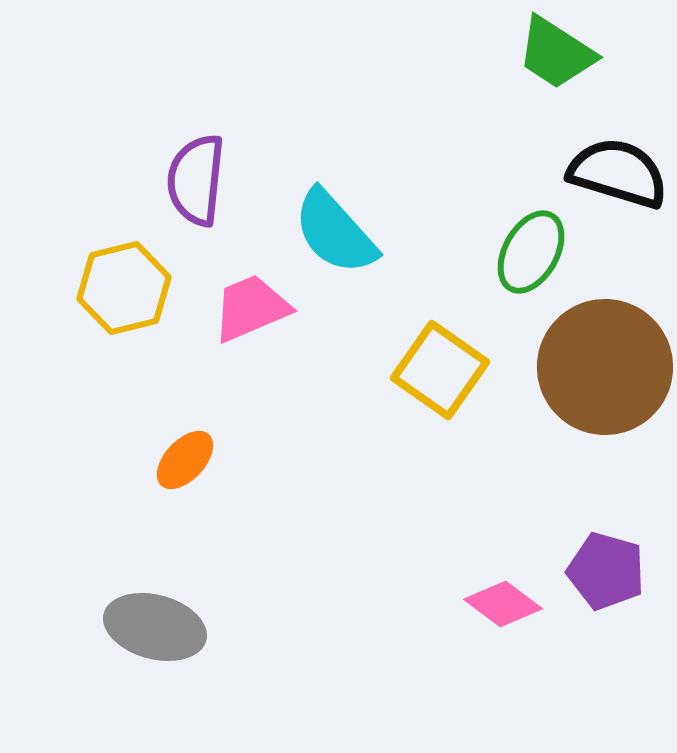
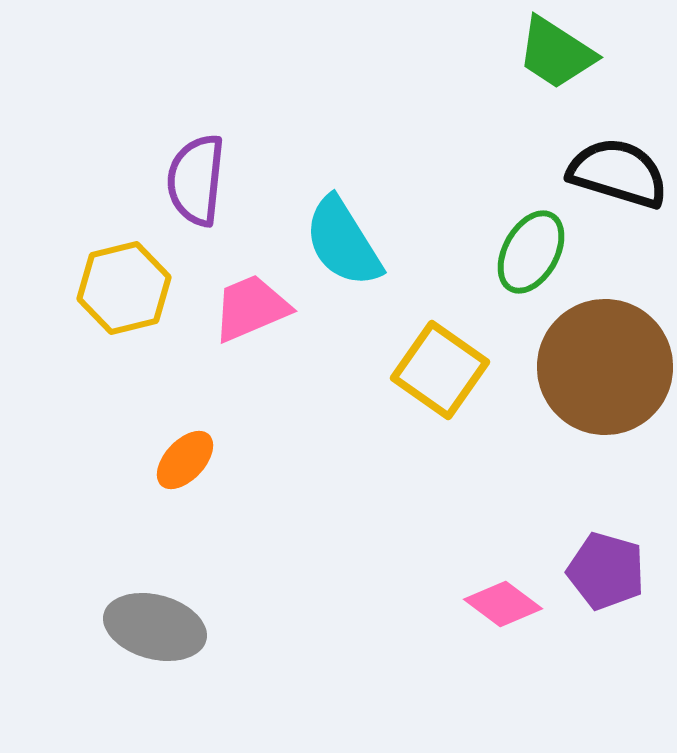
cyan semicircle: moved 8 px right, 10 px down; rotated 10 degrees clockwise
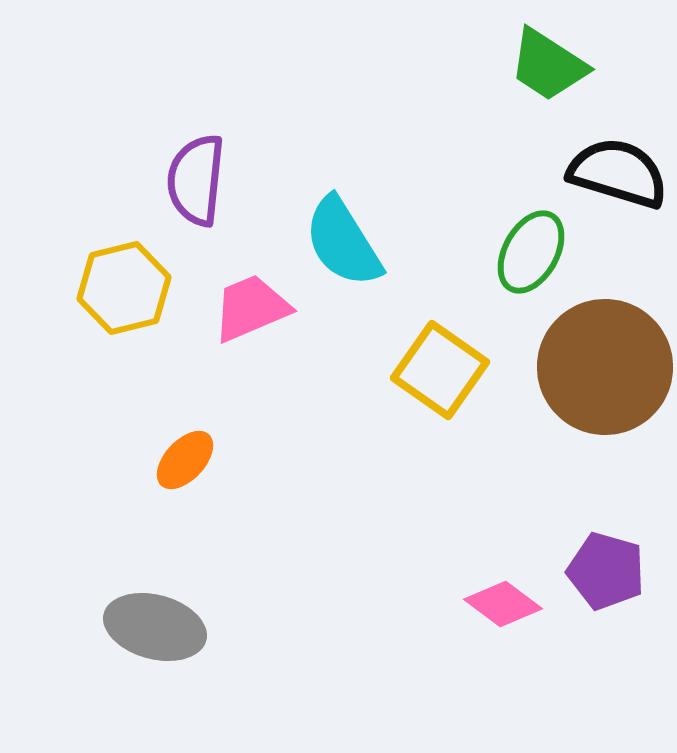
green trapezoid: moved 8 px left, 12 px down
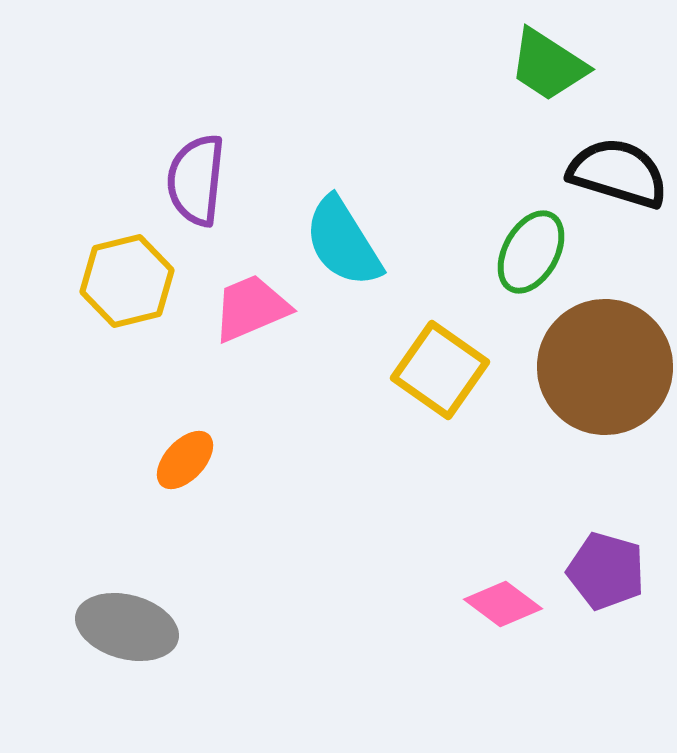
yellow hexagon: moved 3 px right, 7 px up
gray ellipse: moved 28 px left
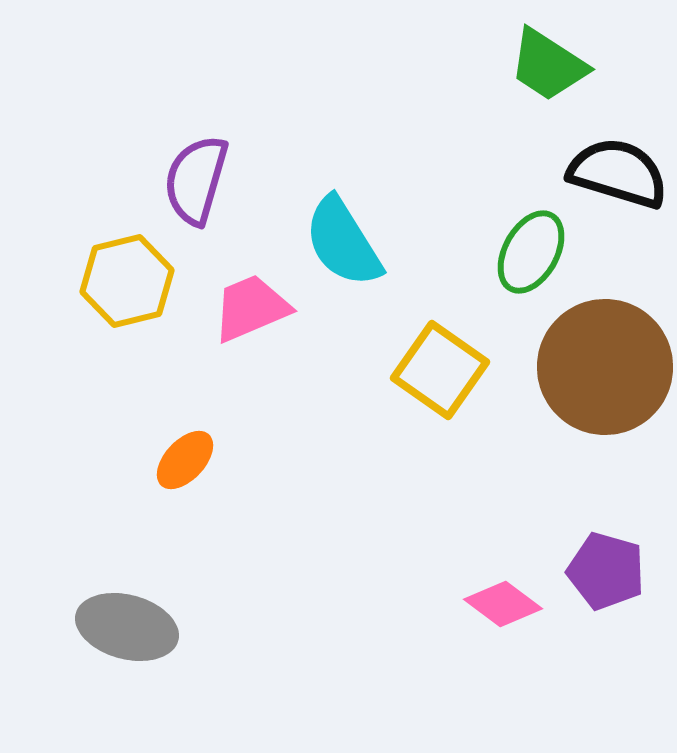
purple semicircle: rotated 10 degrees clockwise
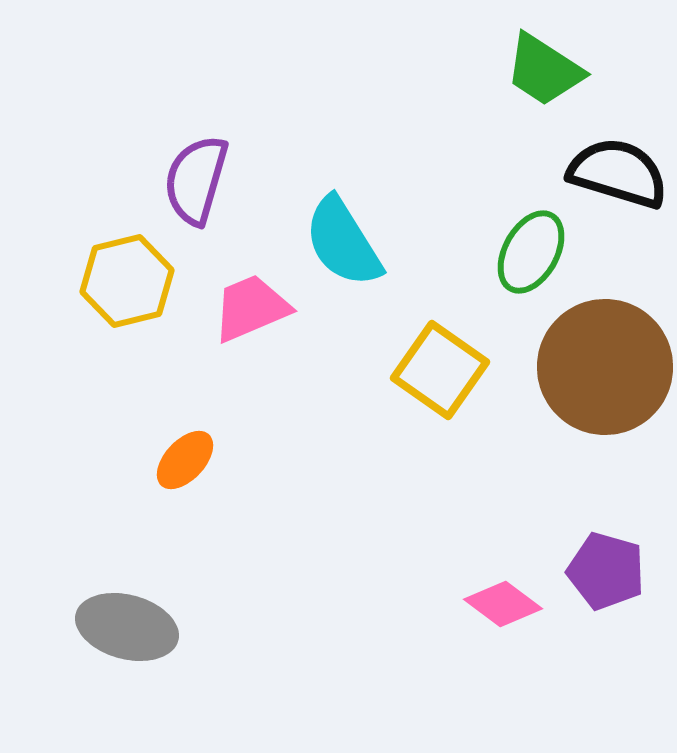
green trapezoid: moved 4 px left, 5 px down
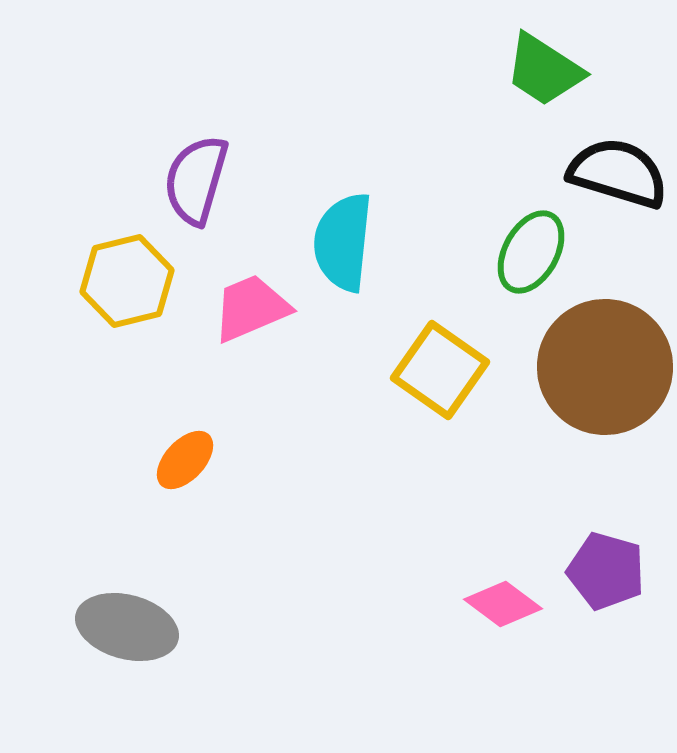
cyan semicircle: rotated 38 degrees clockwise
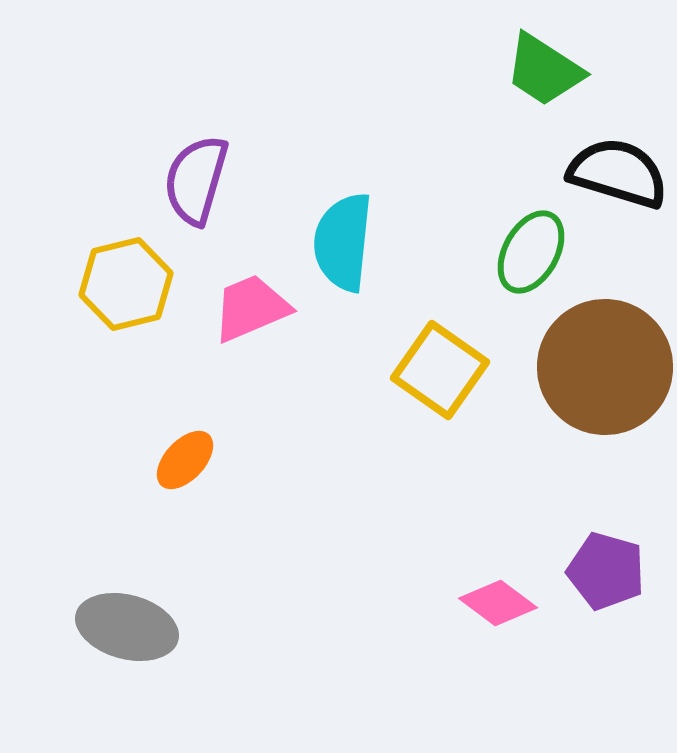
yellow hexagon: moved 1 px left, 3 px down
pink diamond: moved 5 px left, 1 px up
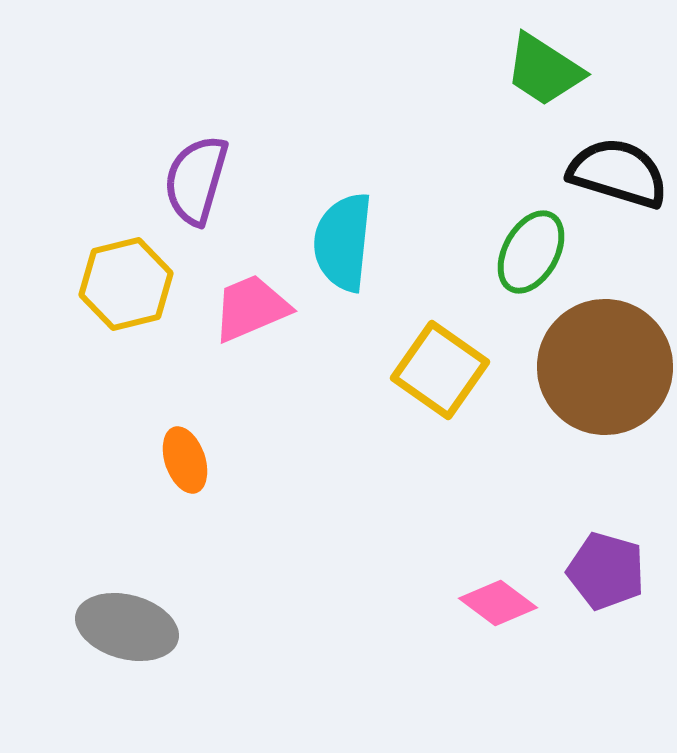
orange ellipse: rotated 62 degrees counterclockwise
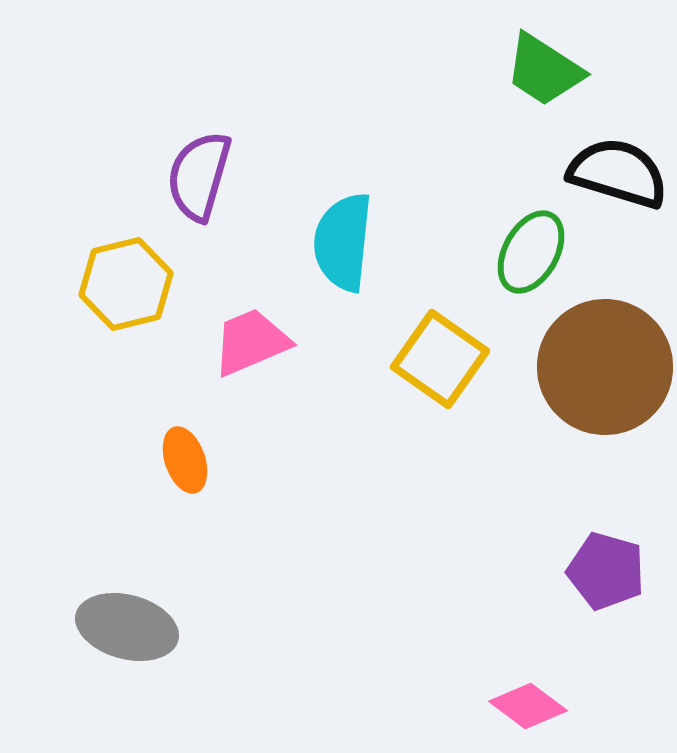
purple semicircle: moved 3 px right, 4 px up
pink trapezoid: moved 34 px down
yellow square: moved 11 px up
pink diamond: moved 30 px right, 103 px down
